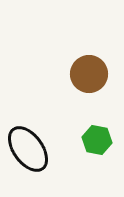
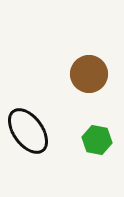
black ellipse: moved 18 px up
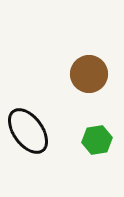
green hexagon: rotated 20 degrees counterclockwise
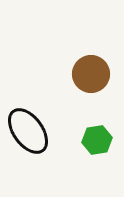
brown circle: moved 2 px right
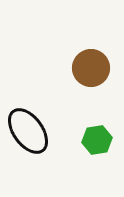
brown circle: moved 6 px up
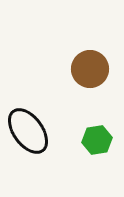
brown circle: moved 1 px left, 1 px down
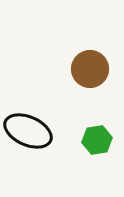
black ellipse: rotated 30 degrees counterclockwise
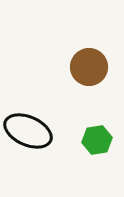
brown circle: moved 1 px left, 2 px up
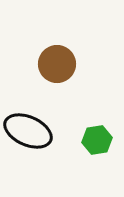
brown circle: moved 32 px left, 3 px up
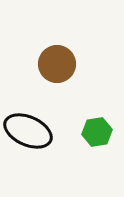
green hexagon: moved 8 px up
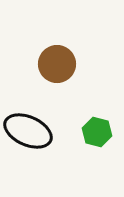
green hexagon: rotated 24 degrees clockwise
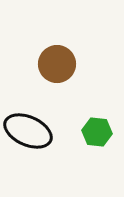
green hexagon: rotated 8 degrees counterclockwise
